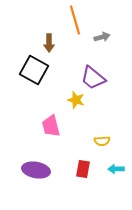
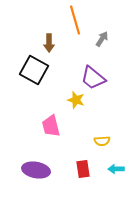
gray arrow: moved 2 px down; rotated 42 degrees counterclockwise
red rectangle: rotated 18 degrees counterclockwise
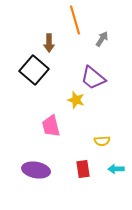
black square: rotated 12 degrees clockwise
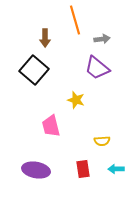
gray arrow: rotated 49 degrees clockwise
brown arrow: moved 4 px left, 5 px up
purple trapezoid: moved 4 px right, 10 px up
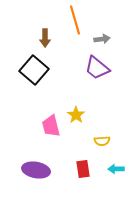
yellow star: moved 15 px down; rotated 18 degrees clockwise
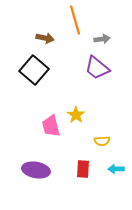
brown arrow: rotated 78 degrees counterclockwise
red rectangle: rotated 12 degrees clockwise
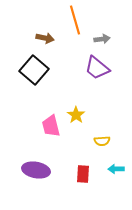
red rectangle: moved 5 px down
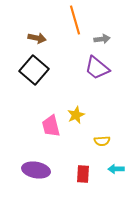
brown arrow: moved 8 px left
yellow star: rotated 12 degrees clockwise
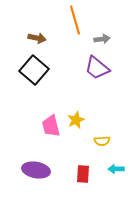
yellow star: moved 5 px down
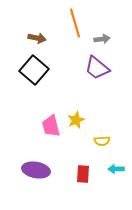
orange line: moved 3 px down
